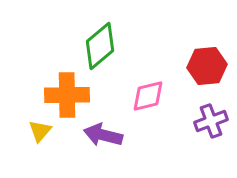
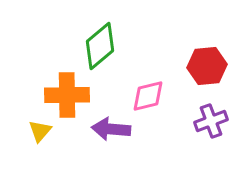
purple arrow: moved 8 px right, 6 px up; rotated 9 degrees counterclockwise
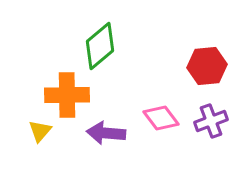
pink diamond: moved 13 px right, 22 px down; rotated 66 degrees clockwise
purple arrow: moved 5 px left, 4 px down
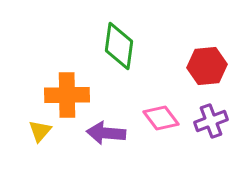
green diamond: moved 19 px right; rotated 42 degrees counterclockwise
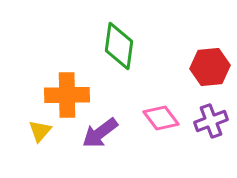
red hexagon: moved 3 px right, 1 px down
purple arrow: moved 6 px left; rotated 42 degrees counterclockwise
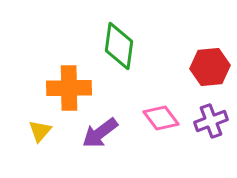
orange cross: moved 2 px right, 7 px up
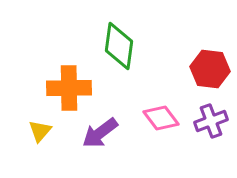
red hexagon: moved 2 px down; rotated 12 degrees clockwise
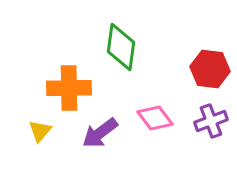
green diamond: moved 2 px right, 1 px down
pink diamond: moved 6 px left
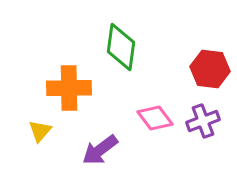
purple cross: moved 8 px left
purple arrow: moved 17 px down
